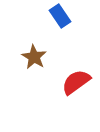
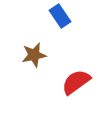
brown star: moved 2 px up; rotated 30 degrees clockwise
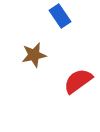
red semicircle: moved 2 px right, 1 px up
